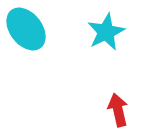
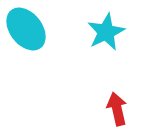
red arrow: moved 1 px left, 1 px up
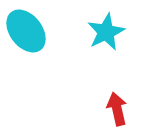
cyan ellipse: moved 2 px down
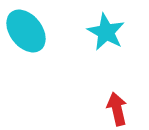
cyan star: rotated 18 degrees counterclockwise
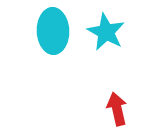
cyan ellipse: moved 27 px right; rotated 36 degrees clockwise
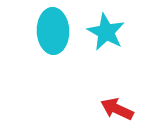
red arrow: rotated 52 degrees counterclockwise
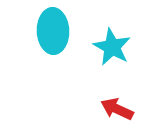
cyan star: moved 6 px right, 15 px down
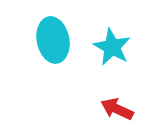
cyan ellipse: moved 9 px down; rotated 9 degrees counterclockwise
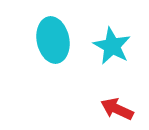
cyan star: moved 1 px up
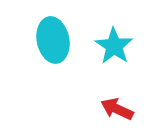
cyan star: moved 2 px right; rotated 6 degrees clockwise
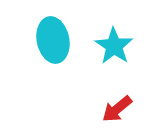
red arrow: rotated 64 degrees counterclockwise
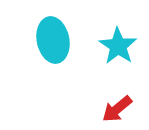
cyan star: moved 4 px right
